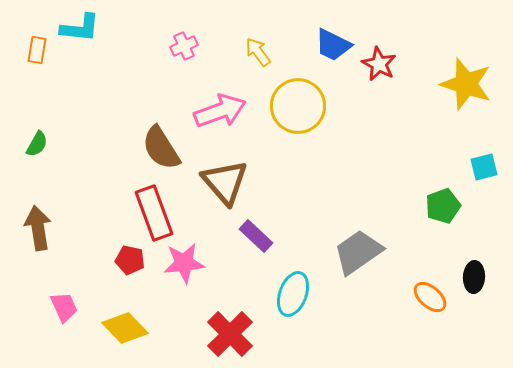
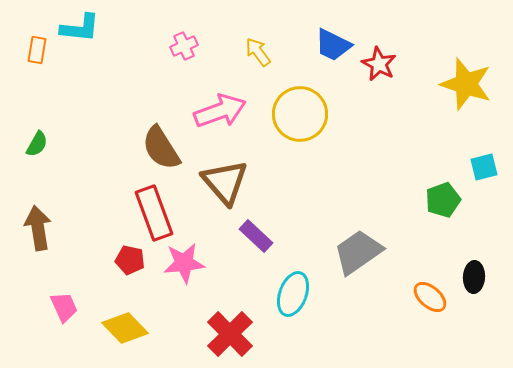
yellow circle: moved 2 px right, 8 px down
green pentagon: moved 6 px up
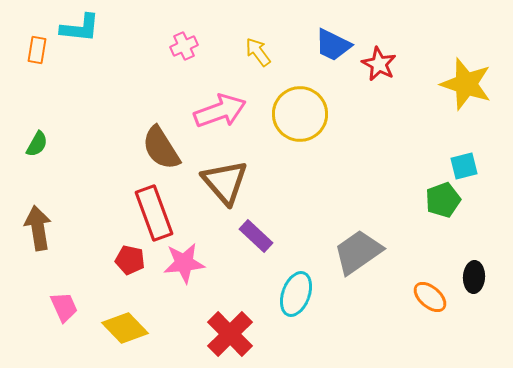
cyan square: moved 20 px left, 1 px up
cyan ellipse: moved 3 px right
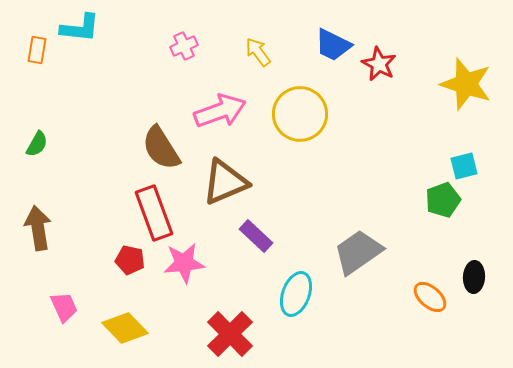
brown triangle: rotated 48 degrees clockwise
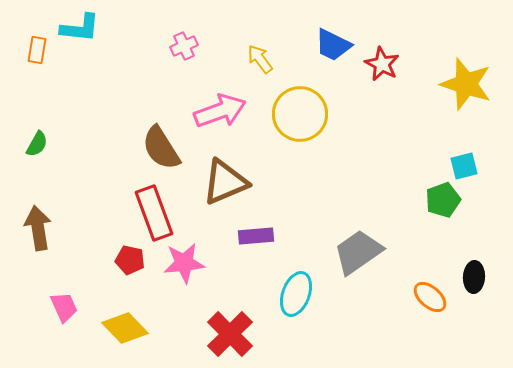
yellow arrow: moved 2 px right, 7 px down
red star: moved 3 px right
purple rectangle: rotated 48 degrees counterclockwise
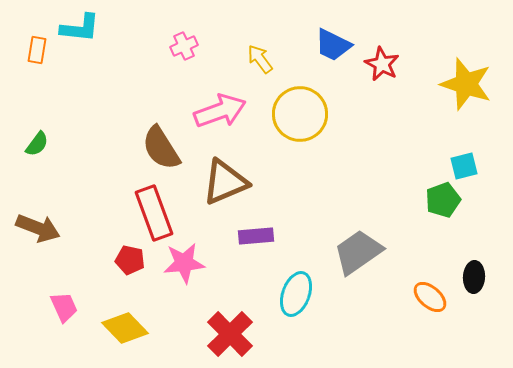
green semicircle: rotated 8 degrees clockwise
brown arrow: rotated 120 degrees clockwise
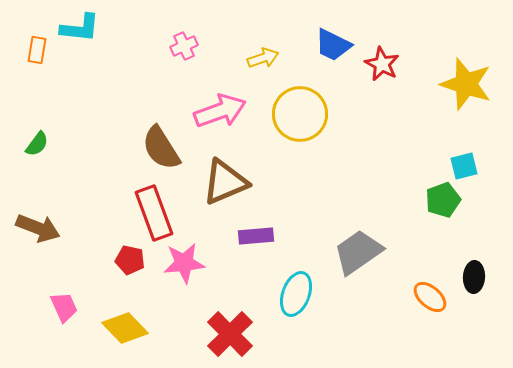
yellow arrow: moved 3 px right, 1 px up; rotated 108 degrees clockwise
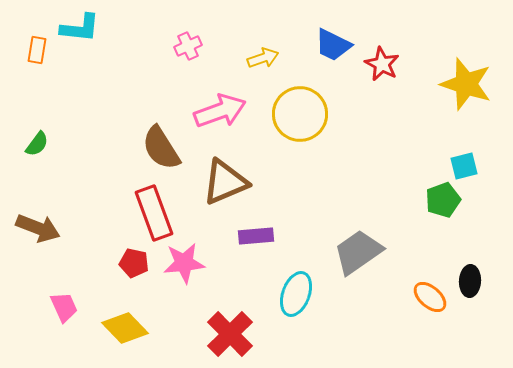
pink cross: moved 4 px right
red pentagon: moved 4 px right, 3 px down
black ellipse: moved 4 px left, 4 px down
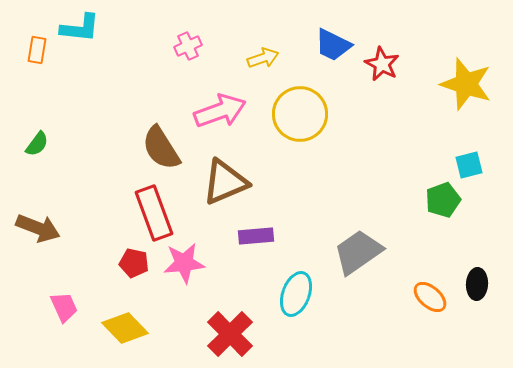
cyan square: moved 5 px right, 1 px up
black ellipse: moved 7 px right, 3 px down
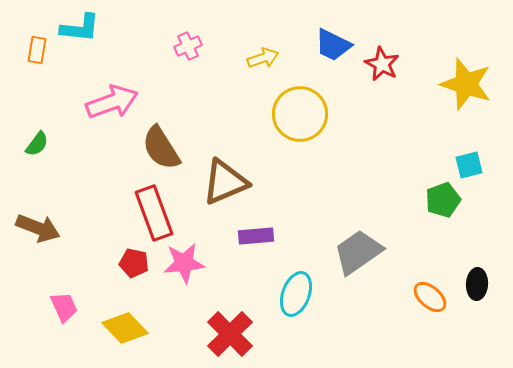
pink arrow: moved 108 px left, 9 px up
